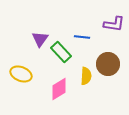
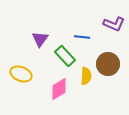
purple L-shape: rotated 15 degrees clockwise
green rectangle: moved 4 px right, 4 px down
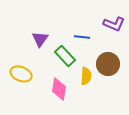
pink diamond: rotated 50 degrees counterclockwise
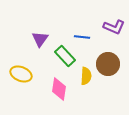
purple L-shape: moved 3 px down
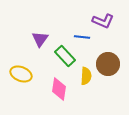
purple L-shape: moved 11 px left, 6 px up
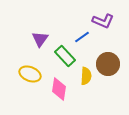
blue line: rotated 42 degrees counterclockwise
yellow ellipse: moved 9 px right
